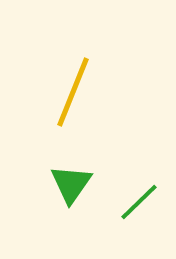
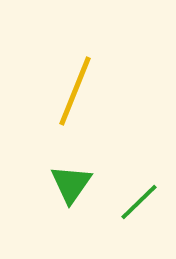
yellow line: moved 2 px right, 1 px up
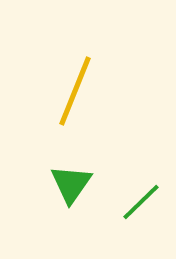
green line: moved 2 px right
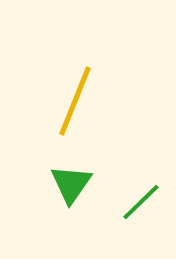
yellow line: moved 10 px down
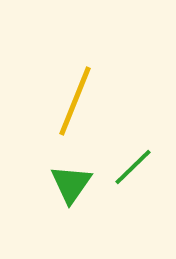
green line: moved 8 px left, 35 px up
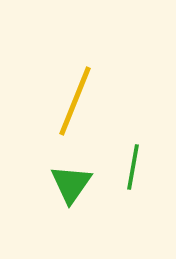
green line: rotated 36 degrees counterclockwise
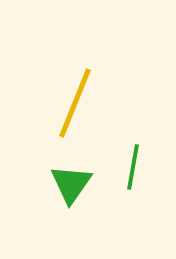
yellow line: moved 2 px down
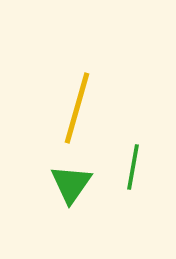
yellow line: moved 2 px right, 5 px down; rotated 6 degrees counterclockwise
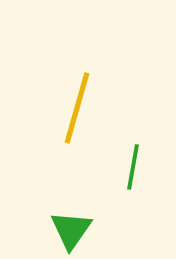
green triangle: moved 46 px down
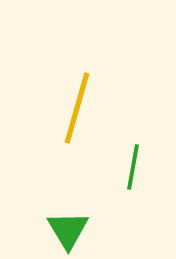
green triangle: moved 3 px left; rotated 6 degrees counterclockwise
